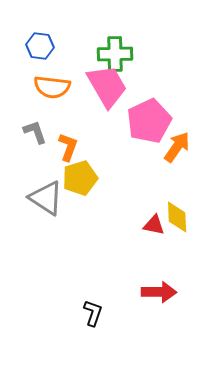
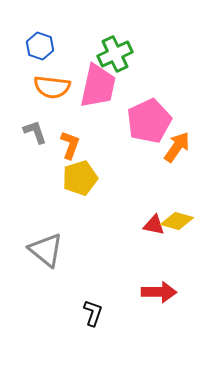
blue hexagon: rotated 12 degrees clockwise
green cross: rotated 24 degrees counterclockwise
pink trapezoid: moved 9 px left; rotated 42 degrees clockwise
orange L-shape: moved 2 px right, 2 px up
gray triangle: moved 52 px down; rotated 6 degrees clockwise
yellow diamond: moved 4 px down; rotated 72 degrees counterclockwise
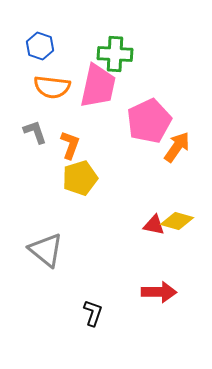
green cross: rotated 28 degrees clockwise
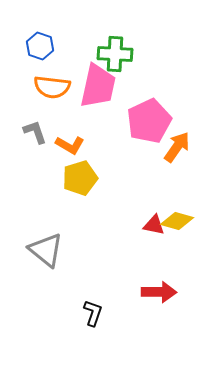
orange L-shape: rotated 100 degrees clockwise
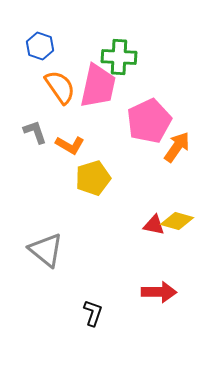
green cross: moved 4 px right, 3 px down
orange semicircle: moved 8 px right; rotated 132 degrees counterclockwise
yellow pentagon: moved 13 px right
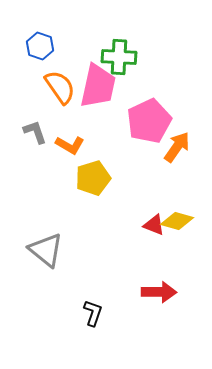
red triangle: rotated 10 degrees clockwise
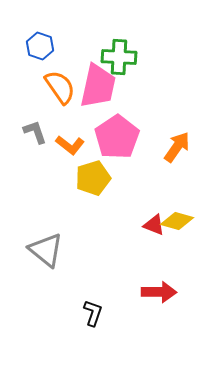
pink pentagon: moved 32 px left, 16 px down; rotated 9 degrees counterclockwise
orange L-shape: rotated 8 degrees clockwise
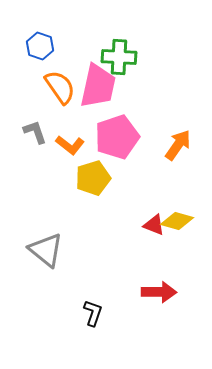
pink pentagon: rotated 15 degrees clockwise
orange arrow: moved 1 px right, 2 px up
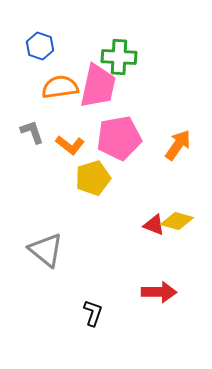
orange semicircle: rotated 63 degrees counterclockwise
gray L-shape: moved 3 px left
pink pentagon: moved 2 px right, 1 px down; rotated 9 degrees clockwise
